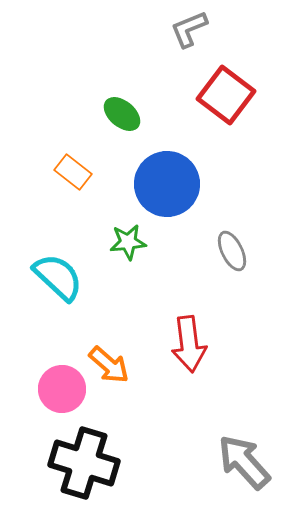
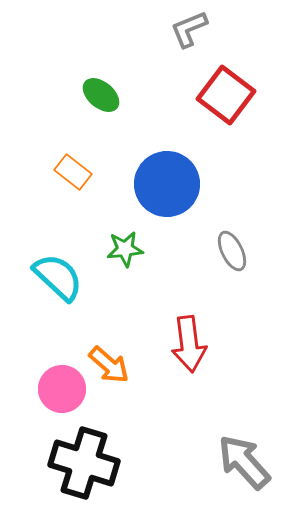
green ellipse: moved 21 px left, 19 px up
green star: moved 3 px left, 7 px down
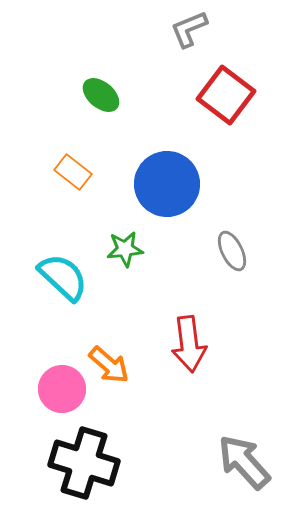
cyan semicircle: moved 5 px right
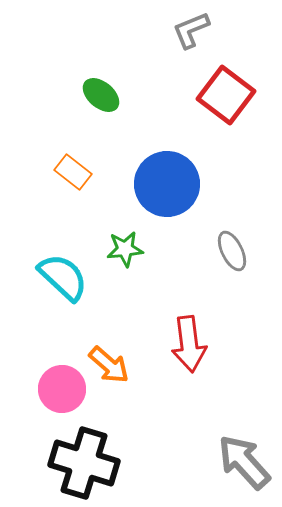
gray L-shape: moved 2 px right, 1 px down
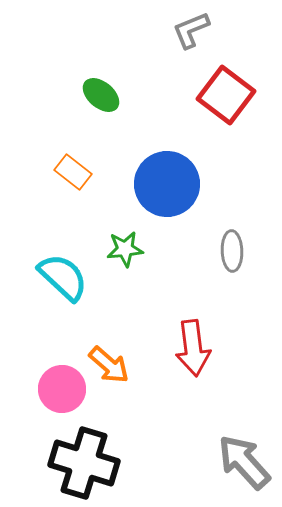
gray ellipse: rotated 24 degrees clockwise
red arrow: moved 4 px right, 4 px down
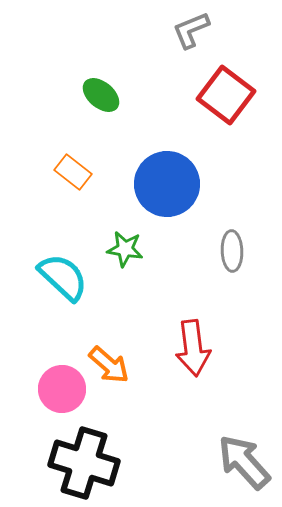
green star: rotated 15 degrees clockwise
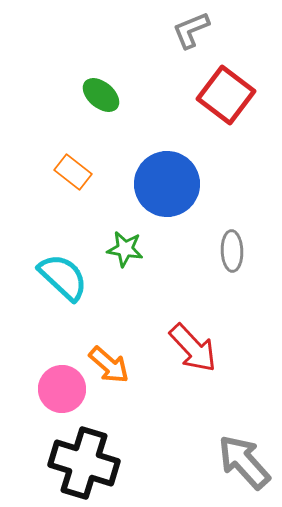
red arrow: rotated 36 degrees counterclockwise
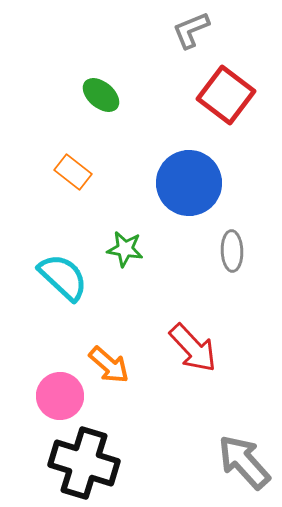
blue circle: moved 22 px right, 1 px up
pink circle: moved 2 px left, 7 px down
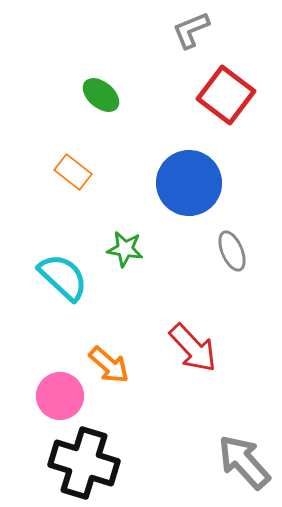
gray ellipse: rotated 21 degrees counterclockwise
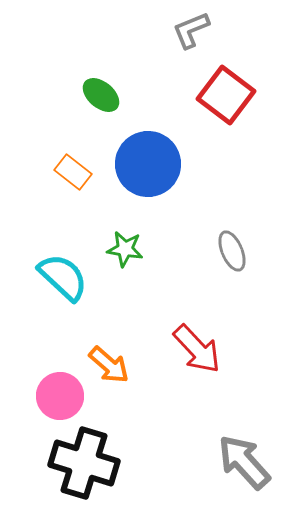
blue circle: moved 41 px left, 19 px up
red arrow: moved 4 px right, 1 px down
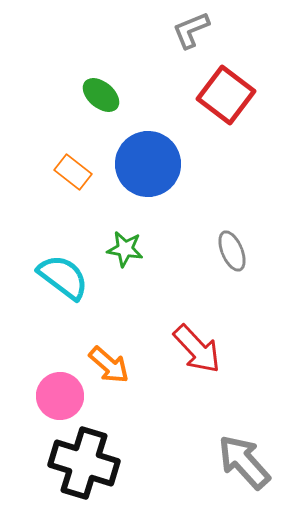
cyan semicircle: rotated 6 degrees counterclockwise
